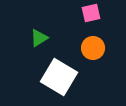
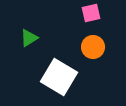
green triangle: moved 10 px left
orange circle: moved 1 px up
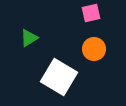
orange circle: moved 1 px right, 2 px down
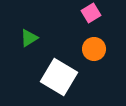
pink square: rotated 18 degrees counterclockwise
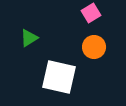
orange circle: moved 2 px up
white square: rotated 18 degrees counterclockwise
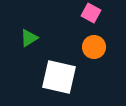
pink square: rotated 30 degrees counterclockwise
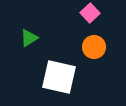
pink square: moved 1 px left; rotated 18 degrees clockwise
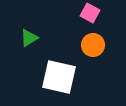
pink square: rotated 18 degrees counterclockwise
orange circle: moved 1 px left, 2 px up
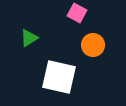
pink square: moved 13 px left
